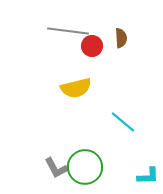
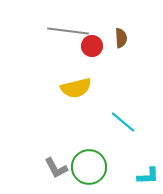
green circle: moved 4 px right
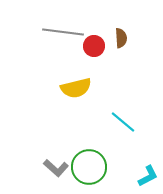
gray line: moved 5 px left, 1 px down
red circle: moved 2 px right
gray L-shape: rotated 20 degrees counterclockwise
cyan L-shape: rotated 25 degrees counterclockwise
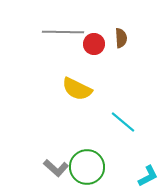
gray line: rotated 6 degrees counterclockwise
red circle: moved 2 px up
yellow semicircle: moved 1 px right, 1 px down; rotated 40 degrees clockwise
green circle: moved 2 px left
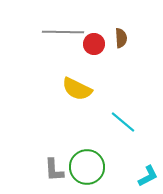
gray L-shape: moved 2 px left, 2 px down; rotated 45 degrees clockwise
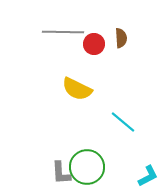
gray L-shape: moved 7 px right, 3 px down
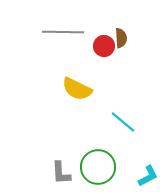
red circle: moved 10 px right, 2 px down
green circle: moved 11 px right
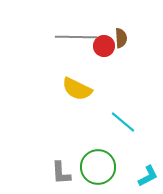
gray line: moved 13 px right, 5 px down
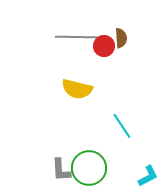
yellow semicircle: rotated 12 degrees counterclockwise
cyan line: moved 1 px left, 4 px down; rotated 16 degrees clockwise
green circle: moved 9 px left, 1 px down
gray L-shape: moved 3 px up
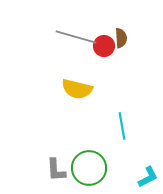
gray line: rotated 15 degrees clockwise
cyan line: rotated 24 degrees clockwise
gray L-shape: moved 5 px left
cyan L-shape: moved 1 px down
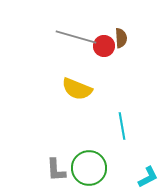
yellow semicircle: rotated 8 degrees clockwise
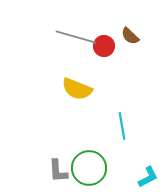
brown semicircle: moved 9 px right, 2 px up; rotated 138 degrees clockwise
gray L-shape: moved 2 px right, 1 px down
